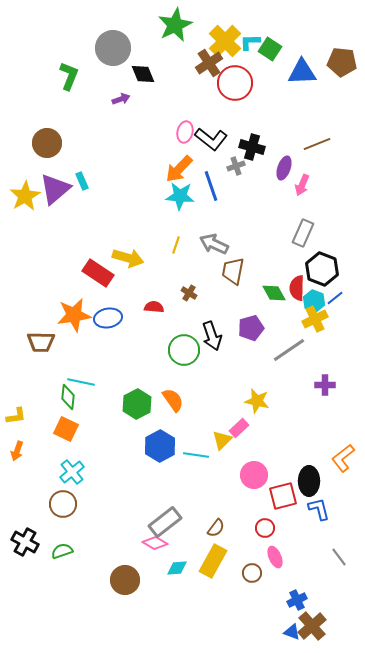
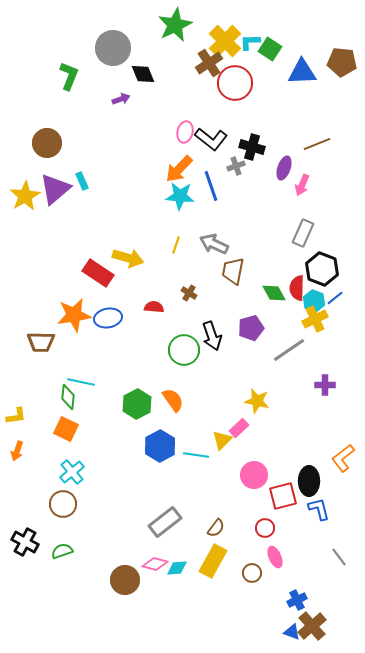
pink diamond at (155, 543): moved 21 px down; rotated 15 degrees counterclockwise
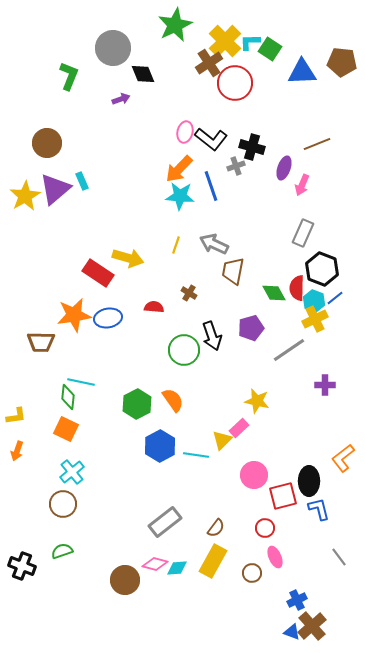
black cross at (25, 542): moved 3 px left, 24 px down; rotated 8 degrees counterclockwise
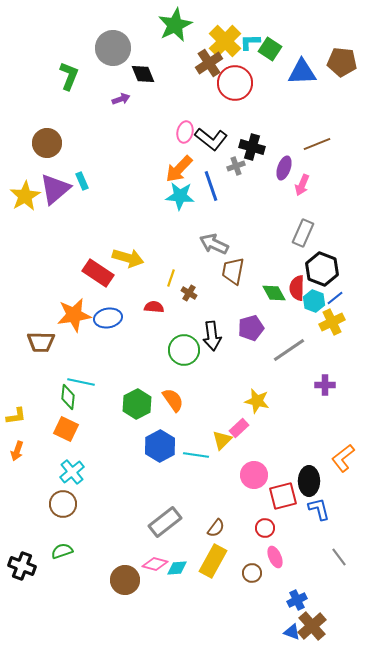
yellow line at (176, 245): moved 5 px left, 33 px down
yellow cross at (315, 319): moved 17 px right, 3 px down
black arrow at (212, 336): rotated 12 degrees clockwise
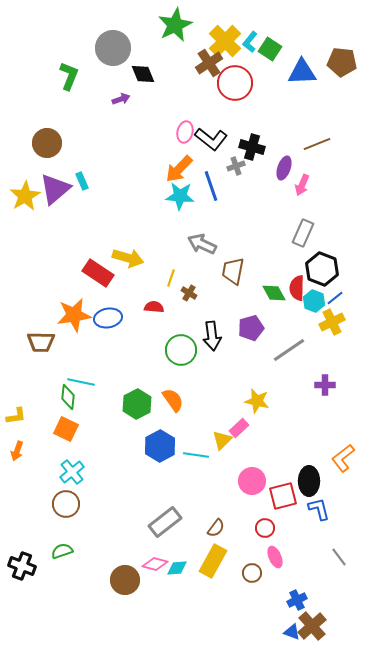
cyan L-shape at (250, 42): rotated 50 degrees counterclockwise
gray arrow at (214, 244): moved 12 px left
green circle at (184, 350): moved 3 px left
pink circle at (254, 475): moved 2 px left, 6 px down
brown circle at (63, 504): moved 3 px right
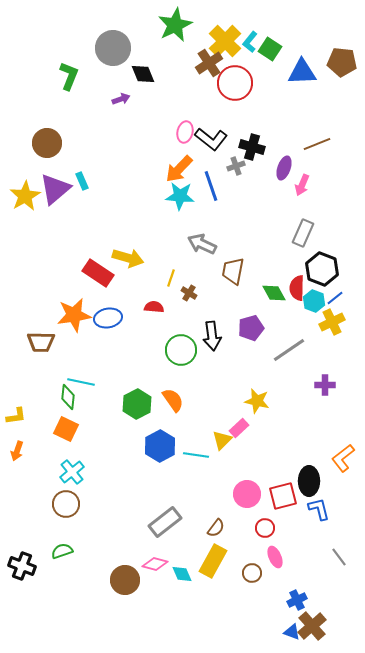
pink circle at (252, 481): moved 5 px left, 13 px down
cyan diamond at (177, 568): moved 5 px right, 6 px down; rotated 70 degrees clockwise
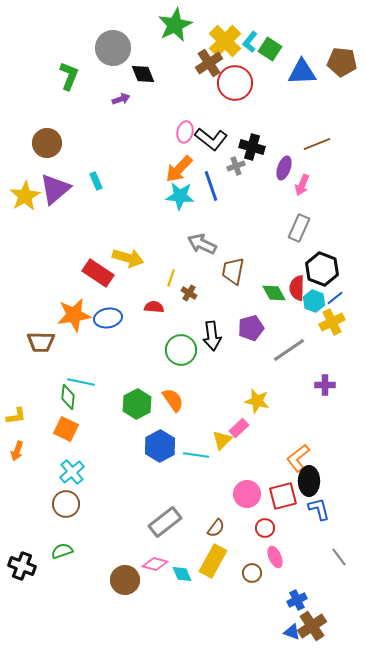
cyan rectangle at (82, 181): moved 14 px right
gray rectangle at (303, 233): moved 4 px left, 5 px up
orange L-shape at (343, 458): moved 45 px left
brown cross at (312, 626): rotated 8 degrees clockwise
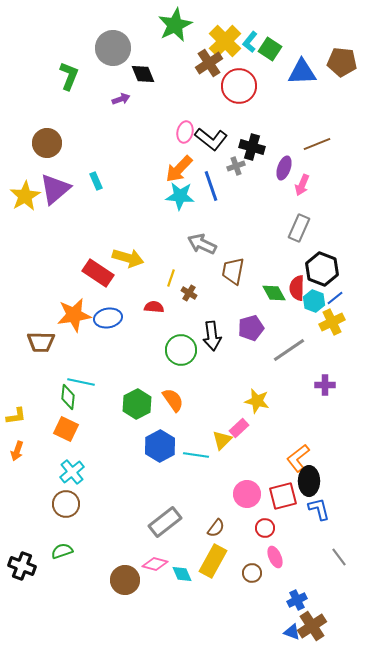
red circle at (235, 83): moved 4 px right, 3 px down
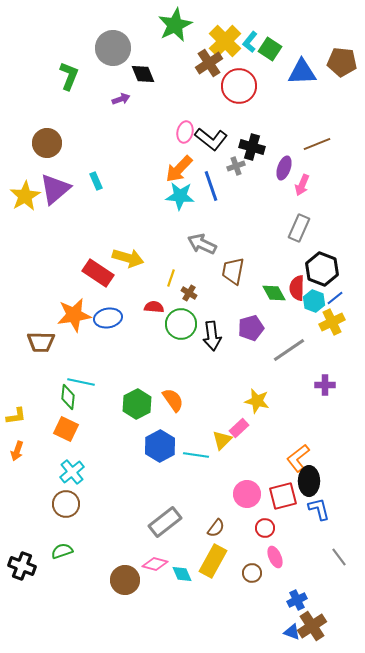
green circle at (181, 350): moved 26 px up
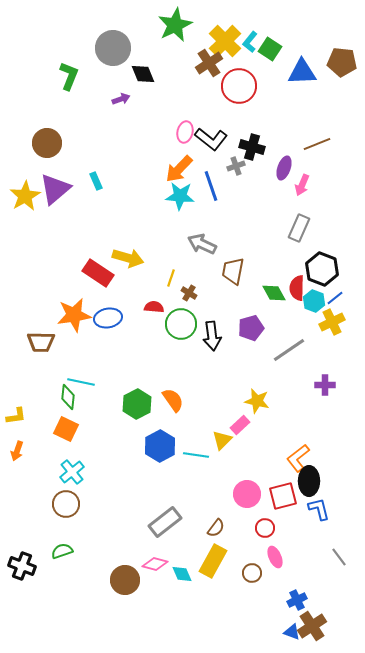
pink rectangle at (239, 428): moved 1 px right, 3 px up
